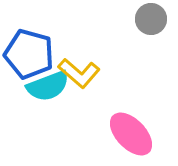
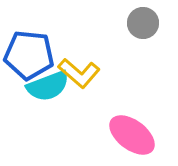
gray circle: moved 8 px left, 4 px down
blue pentagon: moved 1 px down; rotated 9 degrees counterclockwise
pink ellipse: moved 1 px right, 1 px down; rotated 9 degrees counterclockwise
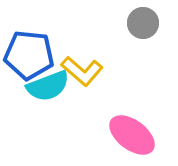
yellow L-shape: moved 3 px right, 2 px up
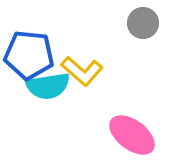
cyan semicircle: rotated 12 degrees clockwise
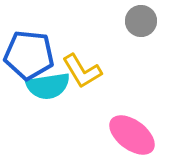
gray circle: moved 2 px left, 2 px up
yellow L-shape: rotated 18 degrees clockwise
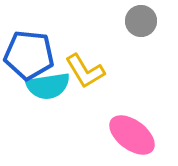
yellow L-shape: moved 3 px right
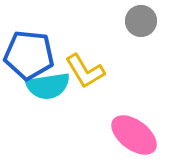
pink ellipse: moved 2 px right
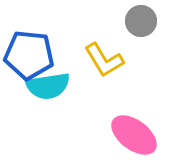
yellow L-shape: moved 19 px right, 11 px up
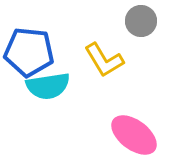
blue pentagon: moved 3 px up
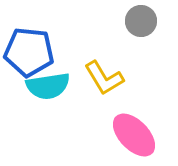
yellow L-shape: moved 18 px down
pink ellipse: rotated 9 degrees clockwise
